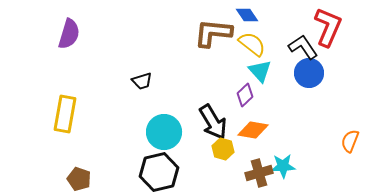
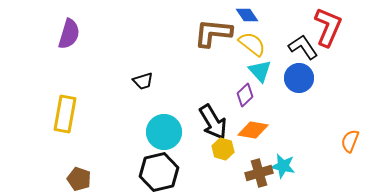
blue circle: moved 10 px left, 5 px down
black trapezoid: moved 1 px right
cyan star: rotated 15 degrees clockwise
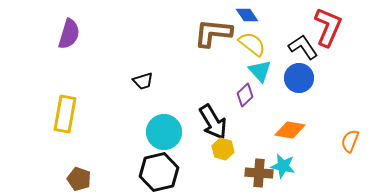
orange diamond: moved 37 px right
brown cross: rotated 20 degrees clockwise
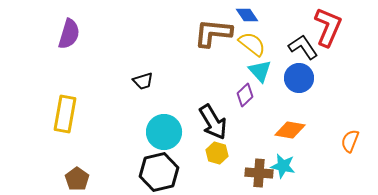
yellow hexagon: moved 6 px left, 4 px down
brown pentagon: moved 2 px left; rotated 15 degrees clockwise
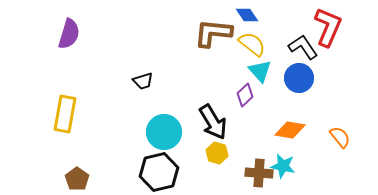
orange semicircle: moved 10 px left, 4 px up; rotated 120 degrees clockwise
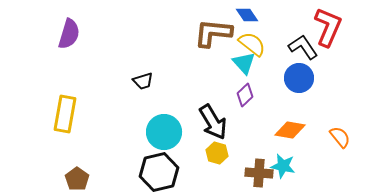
cyan triangle: moved 16 px left, 8 px up
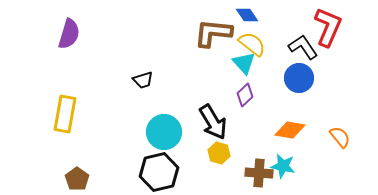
black trapezoid: moved 1 px up
yellow hexagon: moved 2 px right
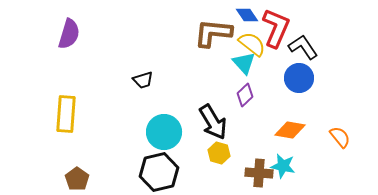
red L-shape: moved 52 px left, 1 px down
yellow rectangle: moved 1 px right; rotated 6 degrees counterclockwise
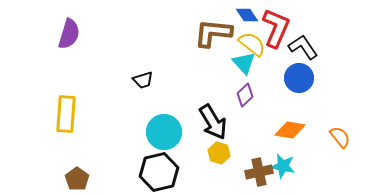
brown cross: moved 1 px up; rotated 16 degrees counterclockwise
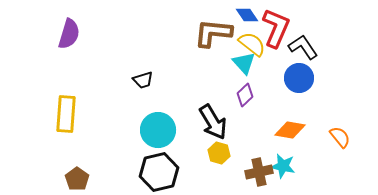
cyan circle: moved 6 px left, 2 px up
